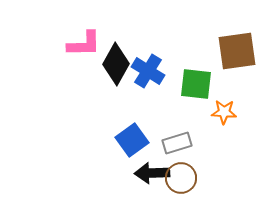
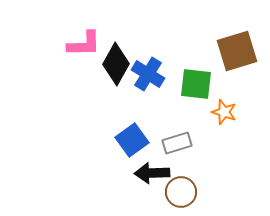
brown square: rotated 9 degrees counterclockwise
blue cross: moved 3 px down
orange star: rotated 15 degrees clockwise
brown circle: moved 14 px down
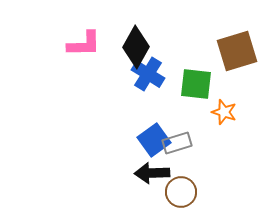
black diamond: moved 20 px right, 17 px up
blue square: moved 22 px right
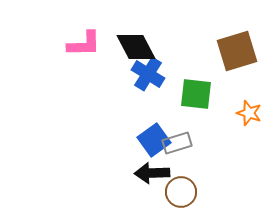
black diamond: rotated 57 degrees counterclockwise
green square: moved 10 px down
orange star: moved 25 px right, 1 px down
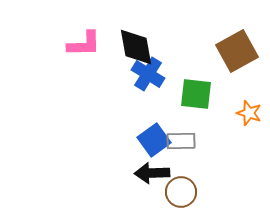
black diamond: rotated 18 degrees clockwise
brown square: rotated 12 degrees counterclockwise
gray rectangle: moved 4 px right, 2 px up; rotated 16 degrees clockwise
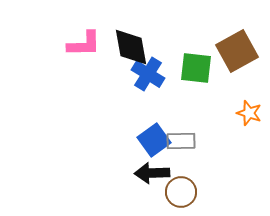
black diamond: moved 5 px left
green square: moved 26 px up
